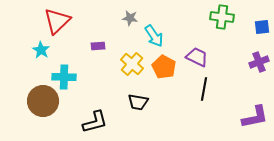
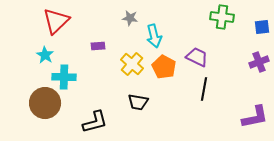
red triangle: moved 1 px left
cyan arrow: rotated 20 degrees clockwise
cyan star: moved 4 px right, 5 px down
brown circle: moved 2 px right, 2 px down
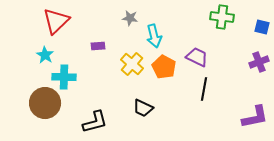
blue square: rotated 21 degrees clockwise
black trapezoid: moved 5 px right, 6 px down; rotated 15 degrees clockwise
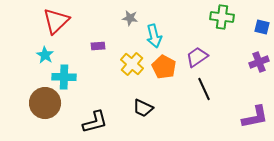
purple trapezoid: rotated 60 degrees counterclockwise
black line: rotated 35 degrees counterclockwise
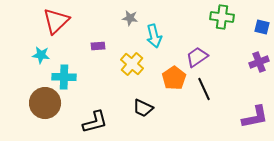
cyan star: moved 4 px left; rotated 24 degrees counterclockwise
orange pentagon: moved 10 px right, 11 px down; rotated 10 degrees clockwise
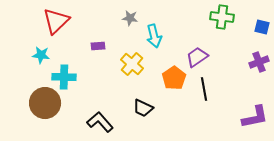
black line: rotated 15 degrees clockwise
black L-shape: moved 5 px right; rotated 116 degrees counterclockwise
